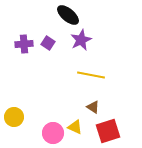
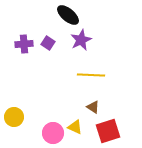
yellow line: rotated 8 degrees counterclockwise
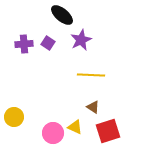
black ellipse: moved 6 px left
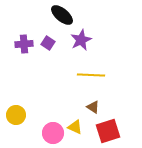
yellow circle: moved 2 px right, 2 px up
